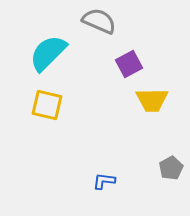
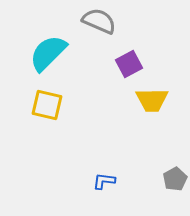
gray pentagon: moved 4 px right, 11 px down
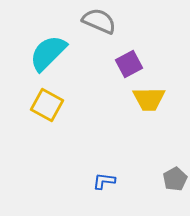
yellow trapezoid: moved 3 px left, 1 px up
yellow square: rotated 16 degrees clockwise
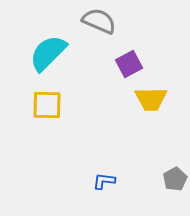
yellow trapezoid: moved 2 px right
yellow square: rotated 28 degrees counterclockwise
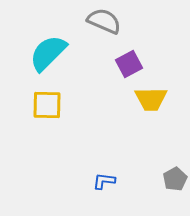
gray semicircle: moved 5 px right
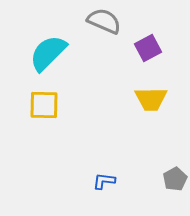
purple square: moved 19 px right, 16 px up
yellow square: moved 3 px left
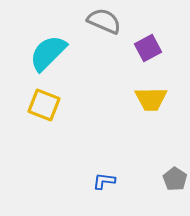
yellow square: rotated 20 degrees clockwise
gray pentagon: rotated 10 degrees counterclockwise
